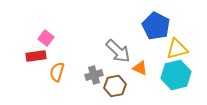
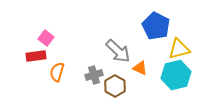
yellow triangle: moved 2 px right
brown hexagon: rotated 20 degrees counterclockwise
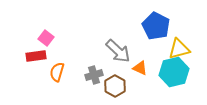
cyan hexagon: moved 2 px left, 3 px up
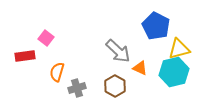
red rectangle: moved 11 px left
gray cross: moved 17 px left, 13 px down
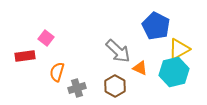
yellow triangle: rotated 15 degrees counterclockwise
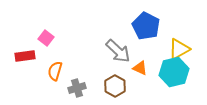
blue pentagon: moved 10 px left
orange semicircle: moved 2 px left, 1 px up
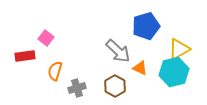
blue pentagon: rotated 28 degrees clockwise
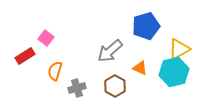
gray arrow: moved 8 px left; rotated 96 degrees clockwise
red rectangle: rotated 24 degrees counterclockwise
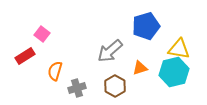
pink square: moved 4 px left, 4 px up
yellow triangle: rotated 40 degrees clockwise
orange triangle: rotated 42 degrees counterclockwise
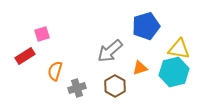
pink square: rotated 35 degrees clockwise
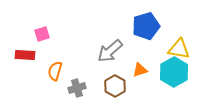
red rectangle: moved 1 px up; rotated 36 degrees clockwise
orange triangle: moved 2 px down
cyan hexagon: rotated 16 degrees counterclockwise
